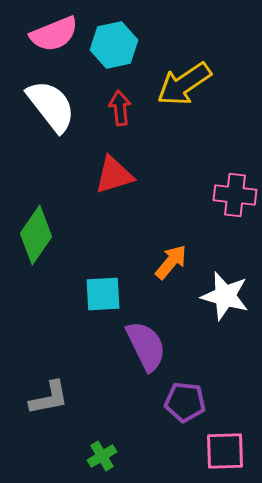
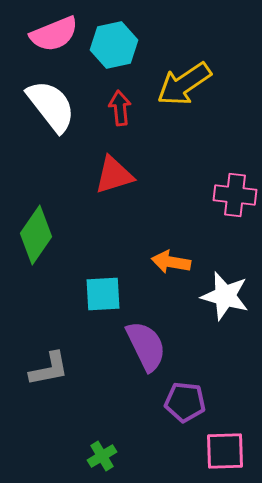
orange arrow: rotated 120 degrees counterclockwise
gray L-shape: moved 29 px up
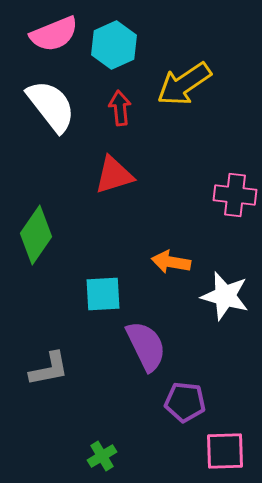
cyan hexagon: rotated 12 degrees counterclockwise
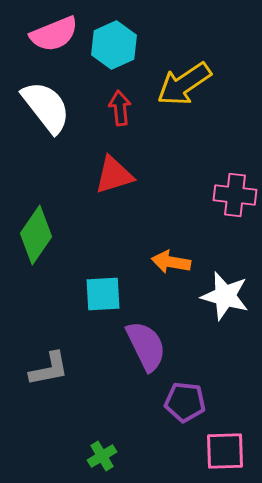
white semicircle: moved 5 px left, 1 px down
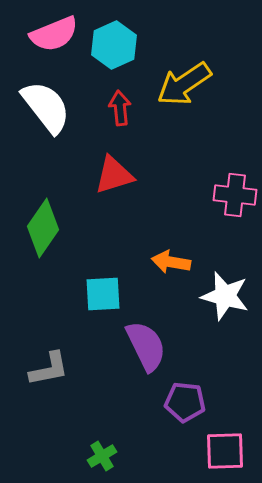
green diamond: moved 7 px right, 7 px up
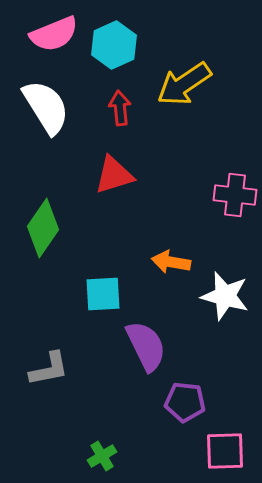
white semicircle: rotated 6 degrees clockwise
